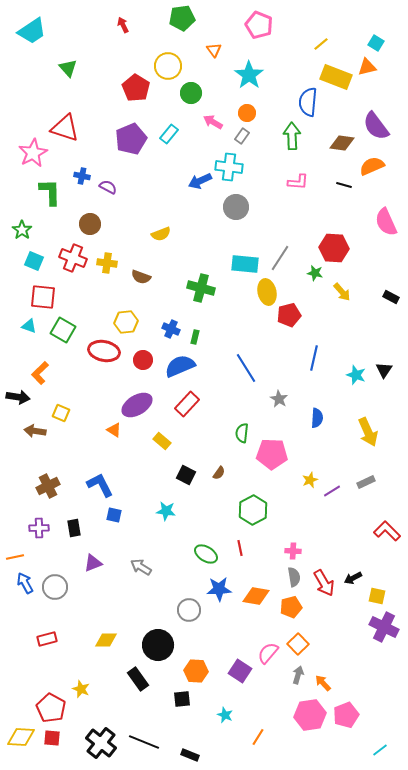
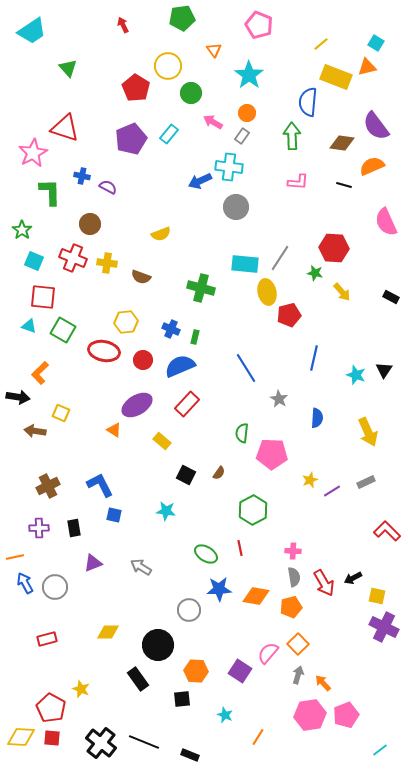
yellow diamond at (106, 640): moved 2 px right, 8 px up
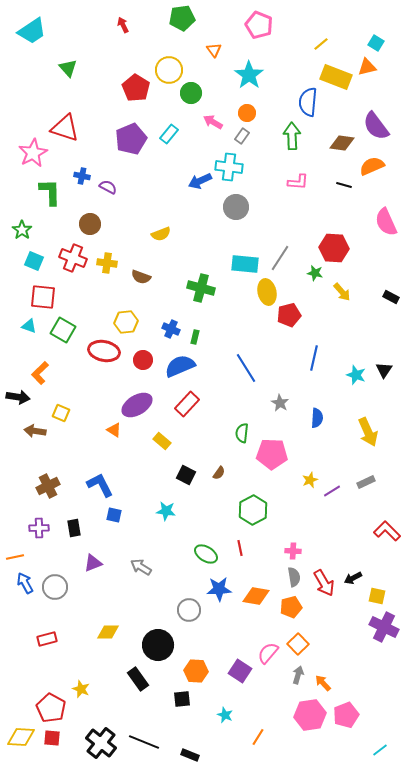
yellow circle at (168, 66): moved 1 px right, 4 px down
gray star at (279, 399): moved 1 px right, 4 px down
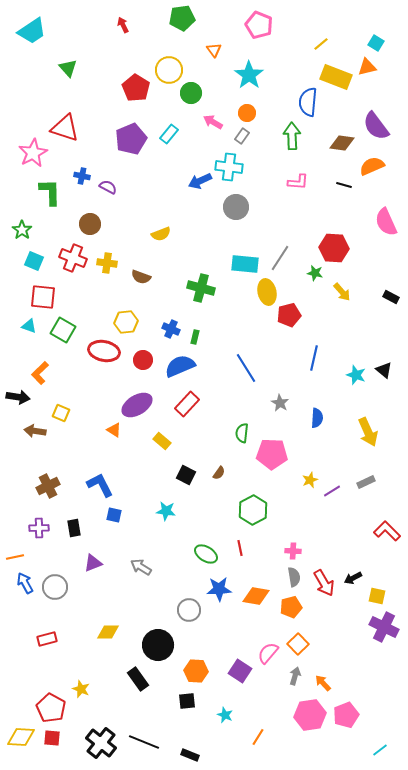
black triangle at (384, 370): rotated 24 degrees counterclockwise
gray arrow at (298, 675): moved 3 px left, 1 px down
black square at (182, 699): moved 5 px right, 2 px down
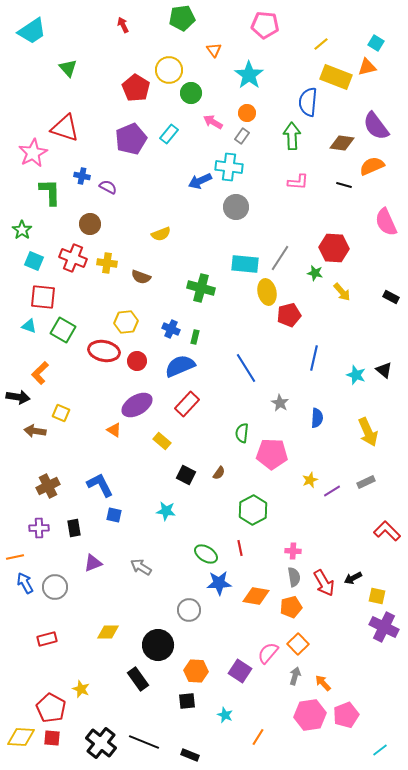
pink pentagon at (259, 25): moved 6 px right; rotated 16 degrees counterclockwise
red circle at (143, 360): moved 6 px left, 1 px down
blue star at (219, 589): moved 6 px up
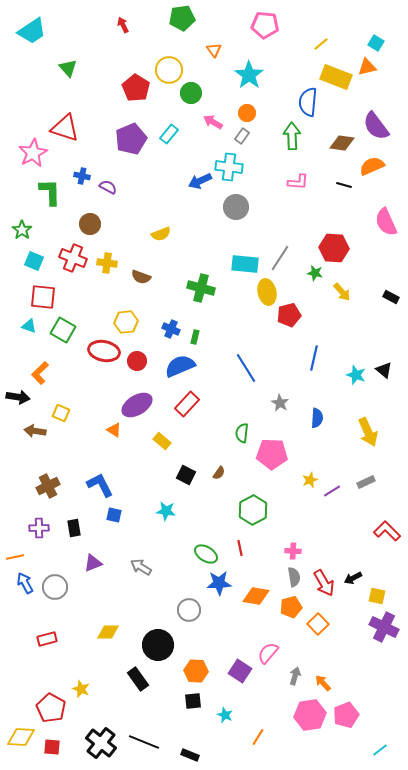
orange square at (298, 644): moved 20 px right, 20 px up
black square at (187, 701): moved 6 px right
red square at (52, 738): moved 9 px down
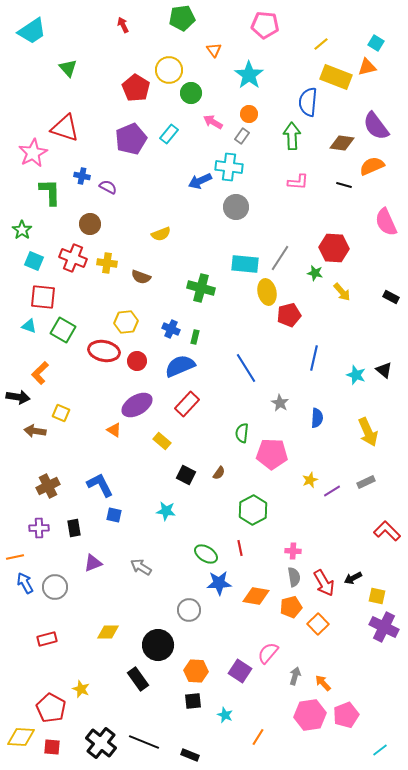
orange circle at (247, 113): moved 2 px right, 1 px down
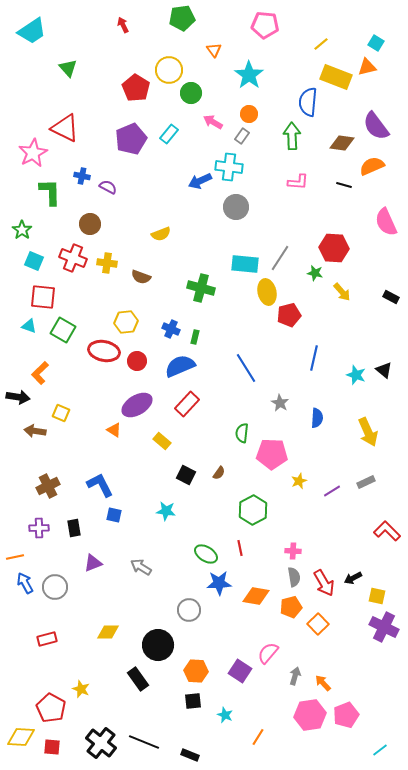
red triangle at (65, 128): rotated 8 degrees clockwise
yellow star at (310, 480): moved 11 px left, 1 px down
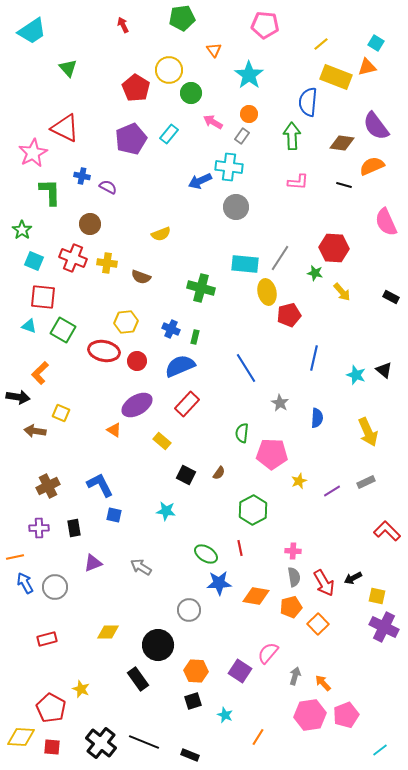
black square at (193, 701): rotated 12 degrees counterclockwise
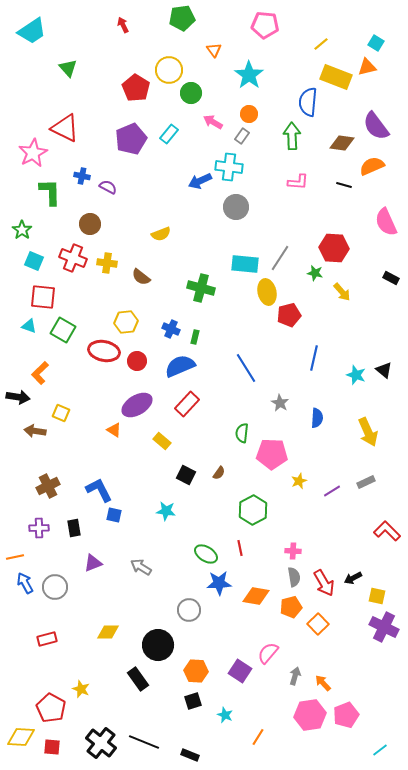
brown semicircle at (141, 277): rotated 18 degrees clockwise
black rectangle at (391, 297): moved 19 px up
blue L-shape at (100, 485): moved 1 px left, 5 px down
